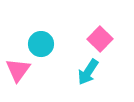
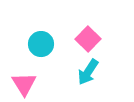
pink square: moved 12 px left
pink triangle: moved 6 px right, 14 px down; rotated 8 degrees counterclockwise
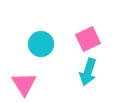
pink square: rotated 20 degrees clockwise
cyan arrow: rotated 16 degrees counterclockwise
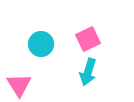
pink triangle: moved 5 px left, 1 px down
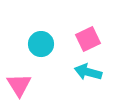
cyan arrow: rotated 88 degrees clockwise
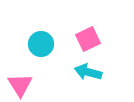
pink triangle: moved 1 px right
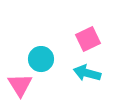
cyan circle: moved 15 px down
cyan arrow: moved 1 px left, 1 px down
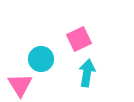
pink square: moved 9 px left
cyan arrow: rotated 84 degrees clockwise
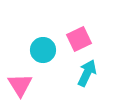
cyan circle: moved 2 px right, 9 px up
cyan arrow: rotated 16 degrees clockwise
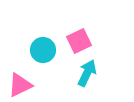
pink square: moved 2 px down
pink triangle: rotated 36 degrees clockwise
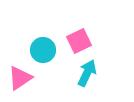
pink triangle: moved 7 px up; rotated 8 degrees counterclockwise
